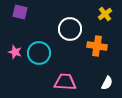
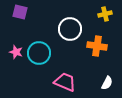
yellow cross: rotated 24 degrees clockwise
pink star: moved 1 px right
pink trapezoid: rotated 20 degrees clockwise
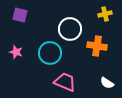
purple square: moved 3 px down
cyan circle: moved 11 px right
white semicircle: rotated 96 degrees clockwise
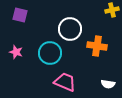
yellow cross: moved 7 px right, 4 px up
white semicircle: moved 1 px right, 1 px down; rotated 24 degrees counterclockwise
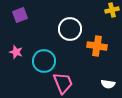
purple square: rotated 35 degrees counterclockwise
cyan circle: moved 6 px left, 8 px down
pink trapezoid: moved 2 px left, 1 px down; rotated 45 degrees clockwise
